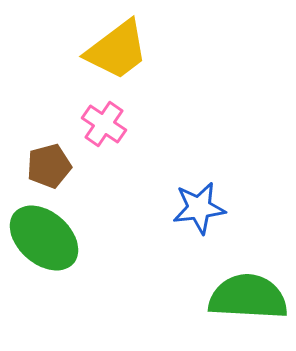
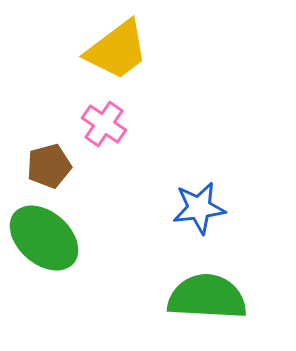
green semicircle: moved 41 px left
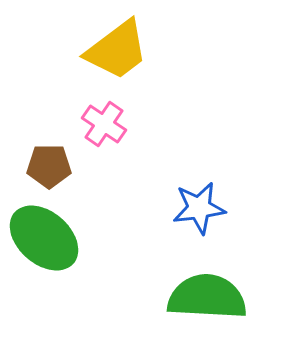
brown pentagon: rotated 15 degrees clockwise
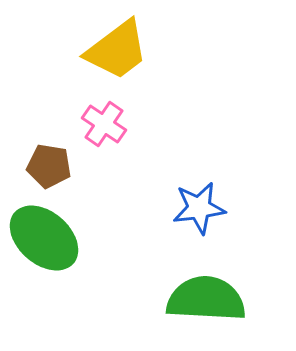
brown pentagon: rotated 9 degrees clockwise
green semicircle: moved 1 px left, 2 px down
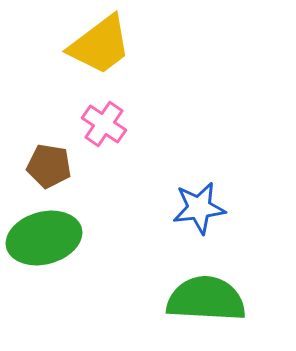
yellow trapezoid: moved 17 px left, 5 px up
green ellipse: rotated 56 degrees counterclockwise
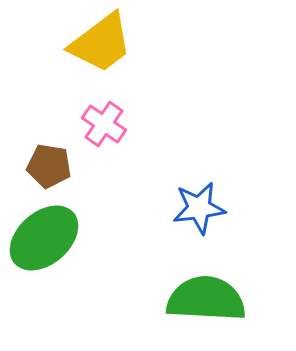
yellow trapezoid: moved 1 px right, 2 px up
green ellipse: rotated 26 degrees counterclockwise
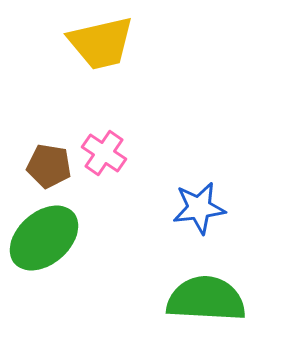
yellow trapezoid: rotated 24 degrees clockwise
pink cross: moved 29 px down
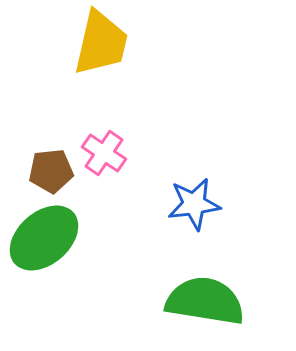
yellow trapezoid: rotated 64 degrees counterclockwise
brown pentagon: moved 2 px right, 5 px down; rotated 15 degrees counterclockwise
blue star: moved 5 px left, 4 px up
green semicircle: moved 1 px left, 2 px down; rotated 6 degrees clockwise
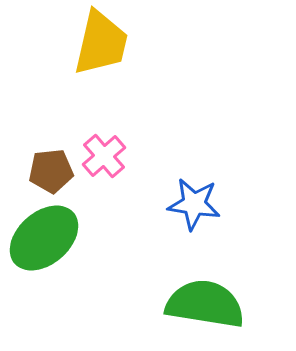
pink cross: moved 3 px down; rotated 15 degrees clockwise
blue star: rotated 16 degrees clockwise
green semicircle: moved 3 px down
